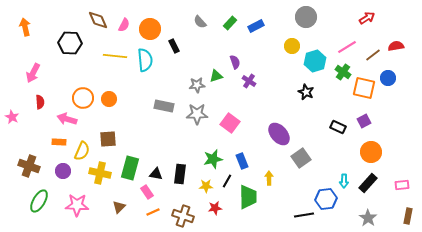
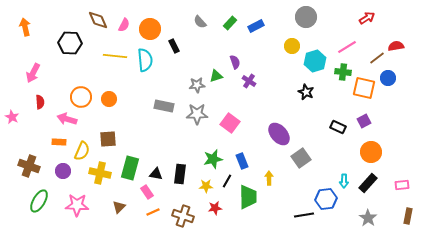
brown line at (373, 55): moved 4 px right, 3 px down
green cross at (343, 72): rotated 28 degrees counterclockwise
orange circle at (83, 98): moved 2 px left, 1 px up
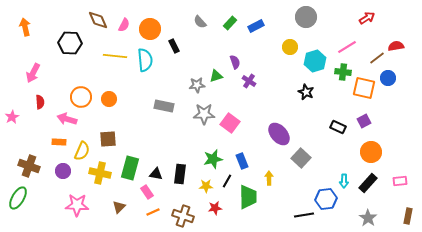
yellow circle at (292, 46): moved 2 px left, 1 px down
gray star at (197, 114): moved 7 px right
pink star at (12, 117): rotated 16 degrees clockwise
gray square at (301, 158): rotated 12 degrees counterclockwise
pink rectangle at (402, 185): moved 2 px left, 4 px up
green ellipse at (39, 201): moved 21 px left, 3 px up
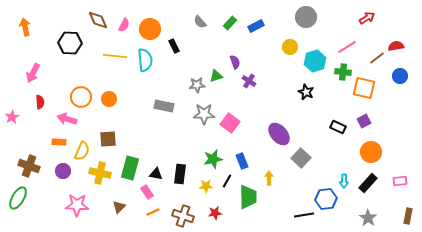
blue circle at (388, 78): moved 12 px right, 2 px up
red star at (215, 208): moved 5 px down
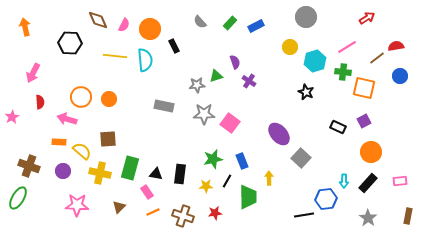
yellow semicircle at (82, 151): rotated 72 degrees counterclockwise
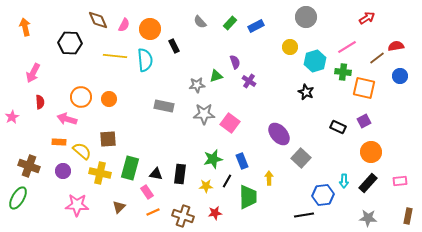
blue hexagon at (326, 199): moved 3 px left, 4 px up
gray star at (368, 218): rotated 30 degrees counterclockwise
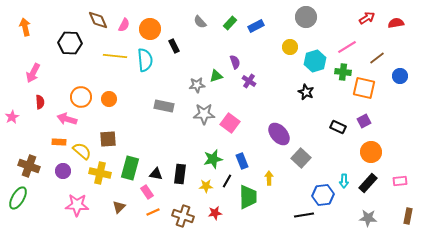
red semicircle at (396, 46): moved 23 px up
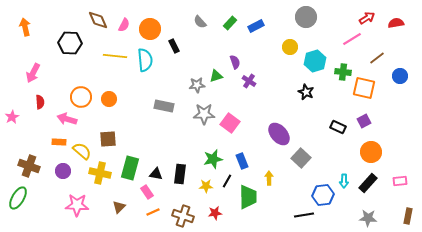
pink line at (347, 47): moved 5 px right, 8 px up
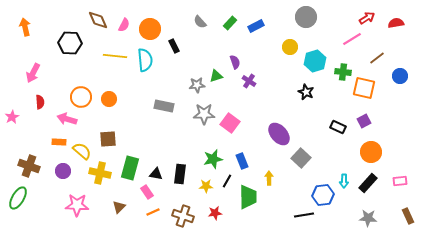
brown rectangle at (408, 216): rotated 35 degrees counterclockwise
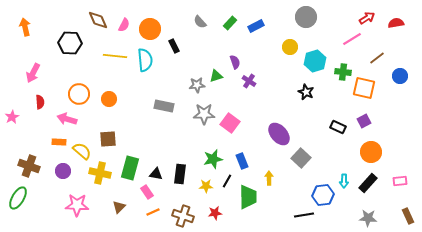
orange circle at (81, 97): moved 2 px left, 3 px up
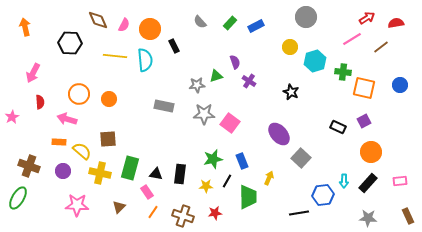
brown line at (377, 58): moved 4 px right, 11 px up
blue circle at (400, 76): moved 9 px down
black star at (306, 92): moved 15 px left
yellow arrow at (269, 178): rotated 24 degrees clockwise
orange line at (153, 212): rotated 32 degrees counterclockwise
black line at (304, 215): moved 5 px left, 2 px up
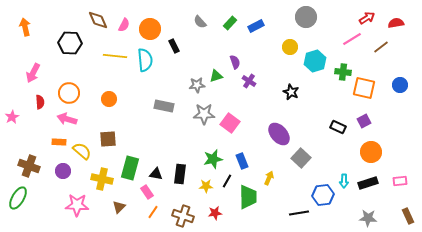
orange circle at (79, 94): moved 10 px left, 1 px up
yellow cross at (100, 173): moved 2 px right, 6 px down
black rectangle at (368, 183): rotated 30 degrees clockwise
